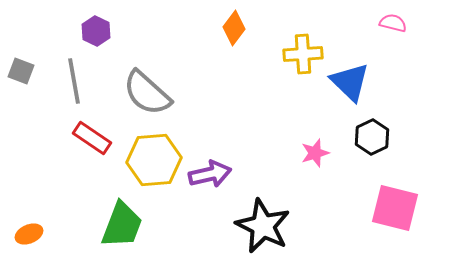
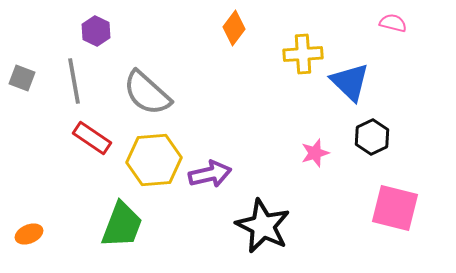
gray square: moved 1 px right, 7 px down
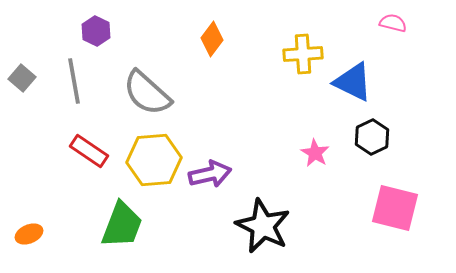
orange diamond: moved 22 px left, 11 px down
gray square: rotated 20 degrees clockwise
blue triangle: moved 3 px right; rotated 18 degrees counterclockwise
red rectangle: moved 3 px left, 13 px down
pink star: rotated 24 degrees counterclockwise
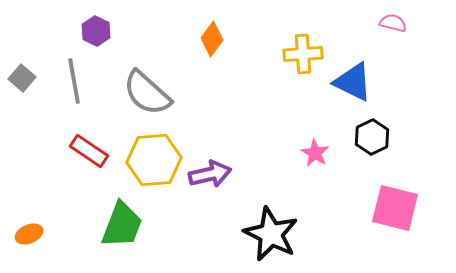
black star: moved 8 px right, 8 px down
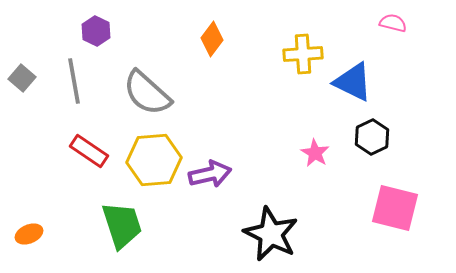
green trapezoid: rotated 39 degrees counterclockwise
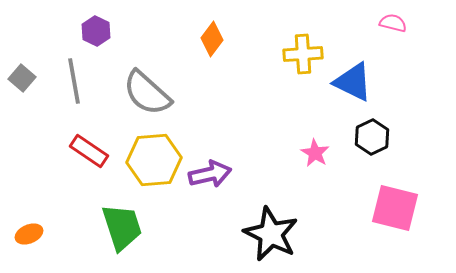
green trapezoid: moved 2 px down
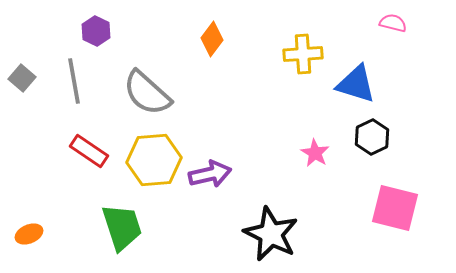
blue triangle: moved 3 px right, 2 px down; rotated 9 degrees counterclockwise
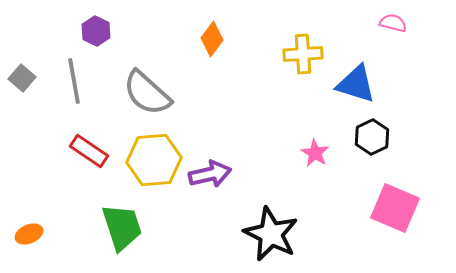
pink square: rotated 9 degrees clockwise
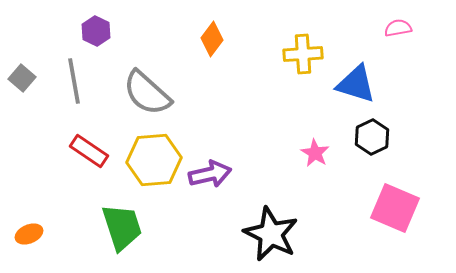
pink semicircle: moved 5 px right, 5 px down; rotated 24 degrees counterclockwise
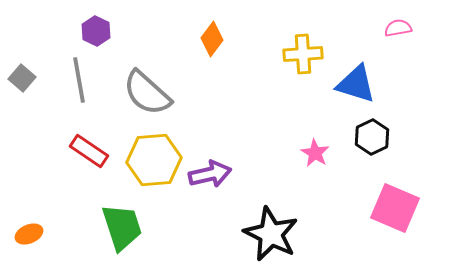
gray line: moved 5 px right, 1 px up
